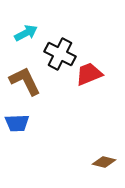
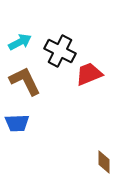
cyan arrow: moved 6 px left, 9 px down
black cross: moved 3 px up
brown diamond: rotated 75 degrees clockwise
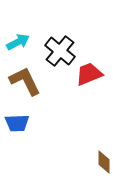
cyan arrow: moved 2 px left
black cross: rotated 12 degrees clockwise
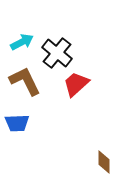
cyan arrow: moved 4 px right
black cross: moved 3 px left, 2 px down
red trapezoid: moved 13 px left, 10 px down; rotated 20 degrees counterclockwise
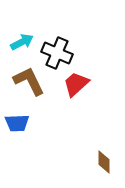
black cross: rotated 16 degrees counterclockwise
brown L-shape: moved 4 px right
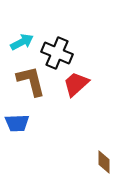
brown L-shape: moved 2 px right; rotated 12 degrees clockwise
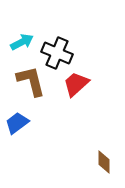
blue trapezoid: rotated 145 degrees clockwise
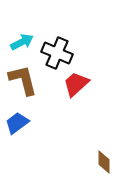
brown L-shape: moved 8 px left, 1 px up
